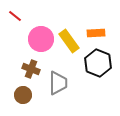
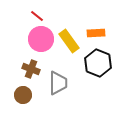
red line: moved 22 px right
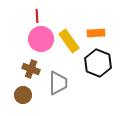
red line: rotated 48 degrees clockwise
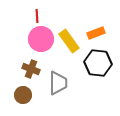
orange rectangle: rotated 18 degrees counterclockwise
black hexagon: rotated 16 degrees counterclockwise
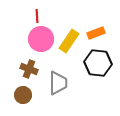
yellow rectangle: rotated 70 degrees clockwise
brown cross: moved 2 px left
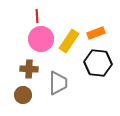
brown cross: rotated 18 degrees counterclockwise
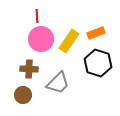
black hexagon: rotated 12 degrees clockwise
gray trapezoid: rotated 45 degrees clockwise
